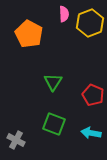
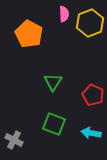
gray cross: moved 2 px left
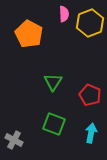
red pentagon: moved 3 px left
cyan arrow: rotated 90 degrees clockwise
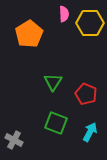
yellow hexagon: rotated 20 degrees clockwise
orange pentagon: rotated 12 degrees clockwise
red pentagon: moved 4 px left, 1 px up
green square: moved 2 px right, 1 px up
cyan arrow: moved 1 px left, 1 px up; rotated 18 degrees clockwise
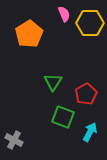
pink semicircle: rotated 21 degrees counterclockwise
red pentagon: rotated 20 degrees clockwise
green square: moved 7 px right, 6 px up
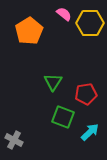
pink semicircle: rotated 28 degrees counterclockwise
orange pentagon: moved 3 px up
red pentagon: rotated 20 degrees clockwise
cyan arrow: rotated 18 degrees clockwise
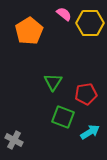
cyan arrow: rotated 12 degrees clockwise
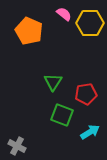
orange pentagon: rotated 16 degrees counterclockwise
green square: moved 1 px left, 2 px up
gray cross: moved 3 px right, 6 px down
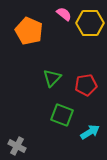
green triangle: moved 1 px left, 4 px up; rotated 12 degrees clockwise
red pentagon: moved 9 px up
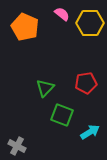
pink semicircle: moved 2 px left
orange pentagon: moved 4 px left, 4 px up
green triangle: moved 7 px left, 10 px down
red pentagon: moved 2 px up
